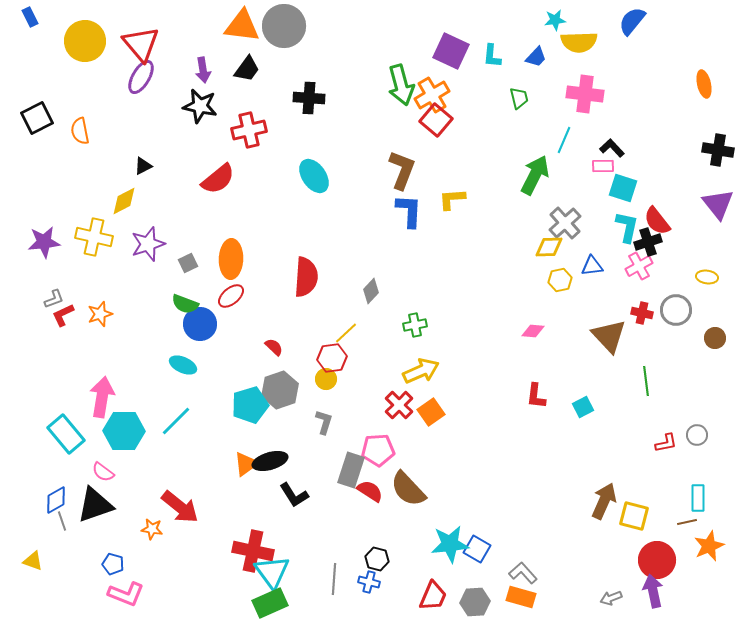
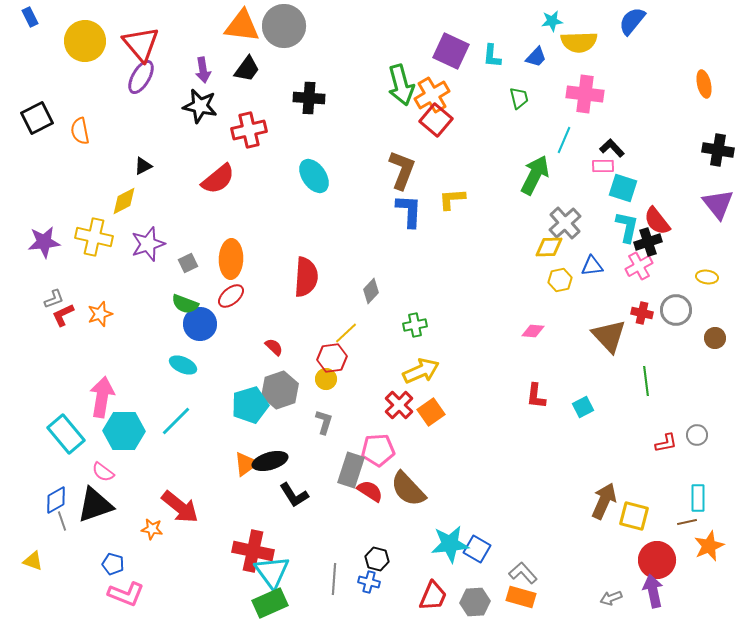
cyan star at (555, 20): moved 3 px left, 1 px down
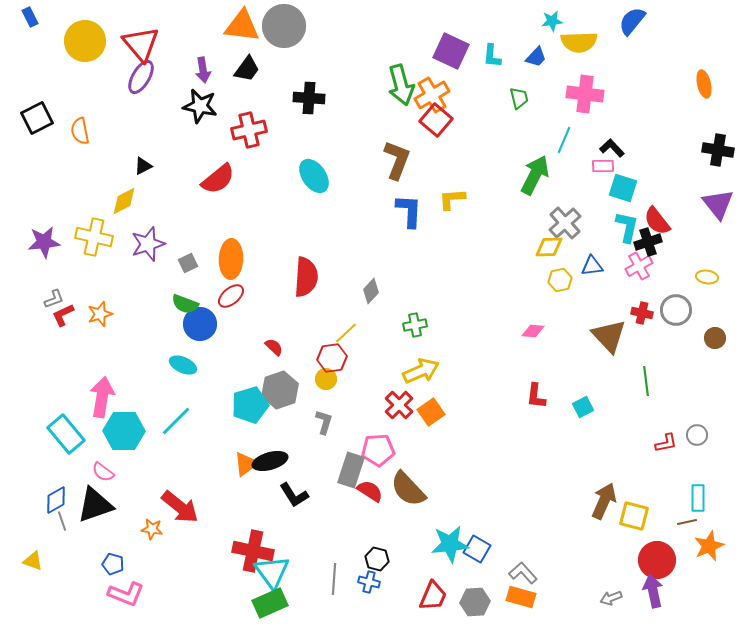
brown L-shape at (402, 170): moved 5 px left, 10 px up
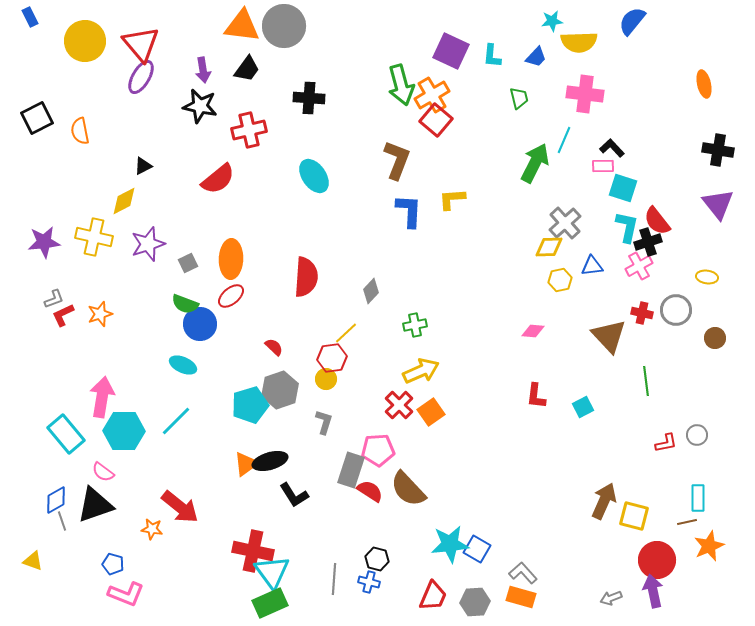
green arrow at (535, 175): moved 12 px up
